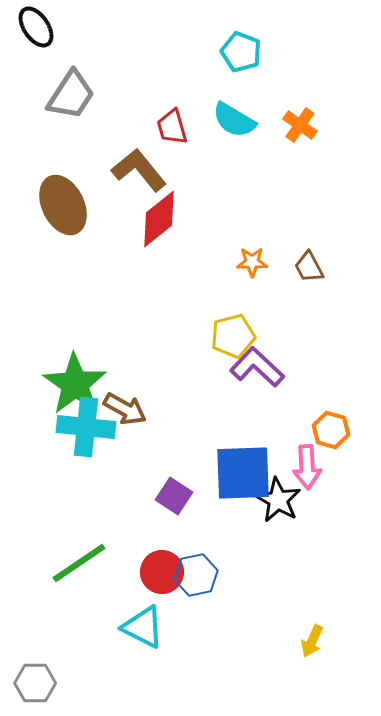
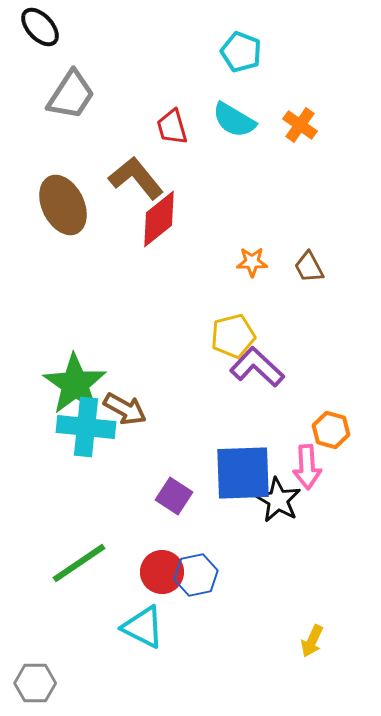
black ellipse: moved 4 px right; rotated 9 degrees counterclockwise
brown L-shape: moved 3 px left, 8 px down
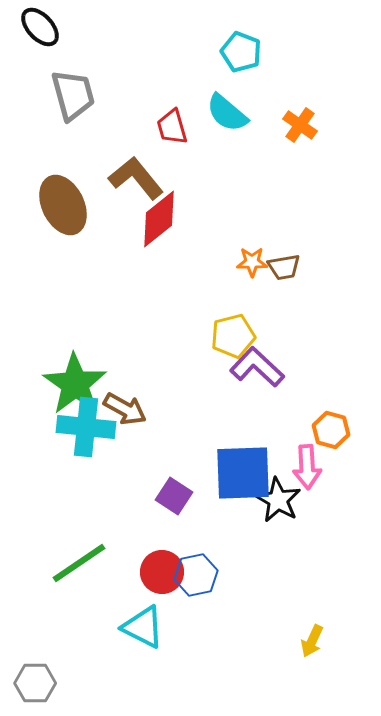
gray trapezoid: moved 2 px right; rotated 48 degrees counterclockwise
cyan semicircle: moved 7 px left, 7 px up; rotated 9 degrees clockwise
brown trapezoid: moved 25 px left; rotated 72 degrees counterclockwise
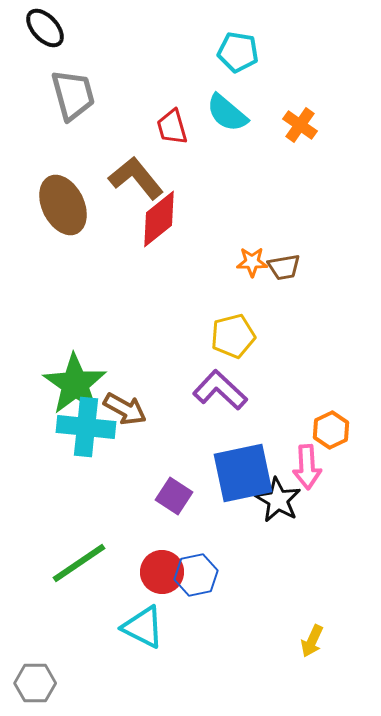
black ellipse: moved 5 px right, 1 px down
cyan pentagon: moved 3 px left; rotated 12 degrees counterclockwise
purple L-shape: moved 37 px left, 23 px down
orange hexagon: rotated 18 degrees clockwise
blue square: rotated 10 degrees counterclockwise
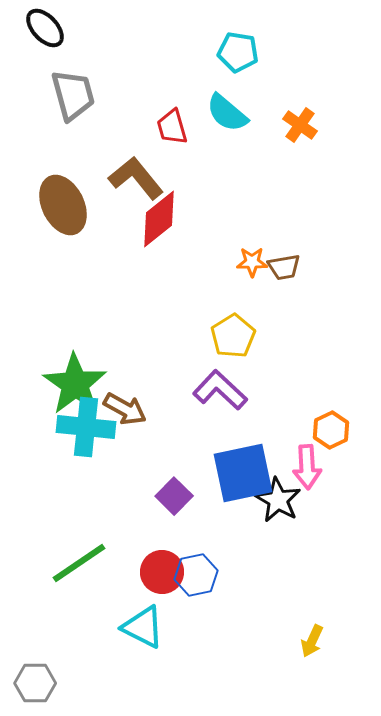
yellow pentagon: rotated 18 degrees counterclockwise
purple square: rotated 12 degrees clockwise
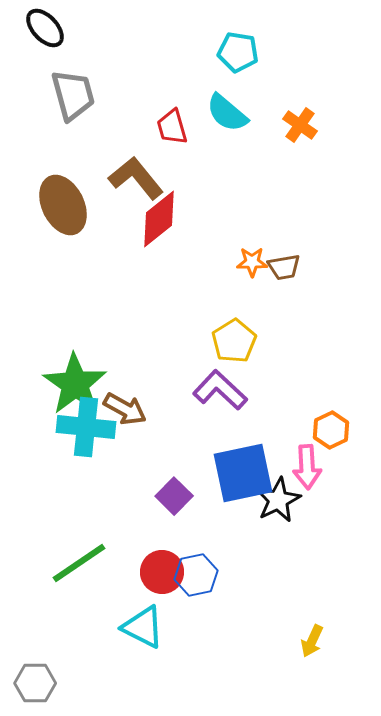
yellow pentagon: moved 1 px right, 5 px down
black star: rotated 15 degrees clockwise
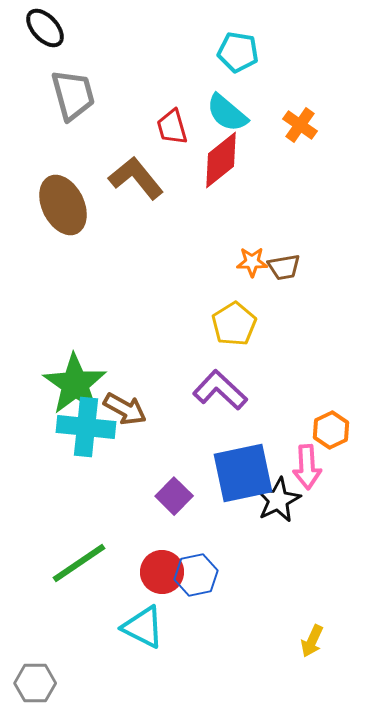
red diamond: moved 62 px right, 59 px up
yellow pentagon: moved 17 px up
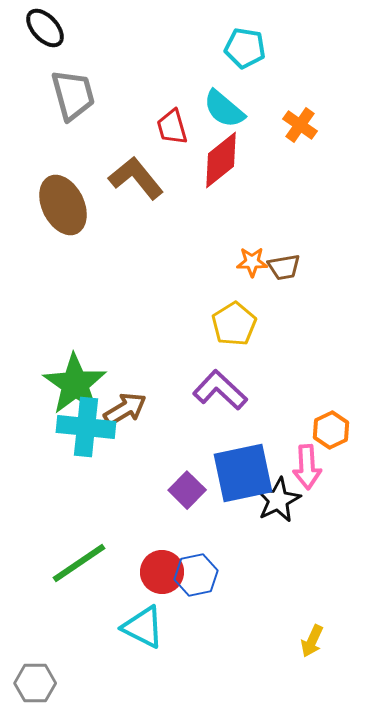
cyan pentagon: moved 7 px right, 4 px up
cyan semicircle: moved 3 px left, 4 px up
brown arrow: rotated 60 degrees counterclockwise
purple square: moved 13 px right, 6 px up
